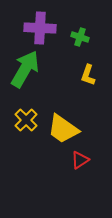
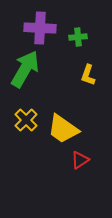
green cross: moved 2 px left; rotated 24 degrees counterclockwise
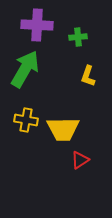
purple cross: moved 3 px left, 3 px up
yellow L-shape: moved 1 px down
yellow cross: rotated 35 degrees counterclockwise
yellow trapezoid: rotated 36 degrees counterclockwise
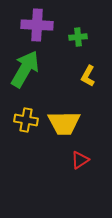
yellow L-shape: rotated 10 degrees clockwise
yellow trapezoid: moved 1 px right, 6 px up
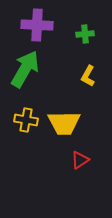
green cross: moved 7 px right, 3 px up
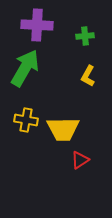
green cross: moved 2 px down
green arrow: moved 1 px up
yellow trapezoid: moved 1 px left, 6 px down
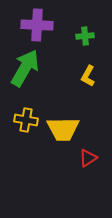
red triangle: moved 8 px right, 2 px up
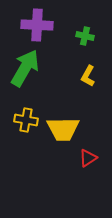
green cross: rotated 18 degrees clockwise
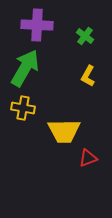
green cross: rotated 24 degrees clockwise
yellow cross: moved 3 px left, 12 px up
yellow trapezoid: moved 1 px right, 2 px down
red triangle: rotated 12 degrees clockwise
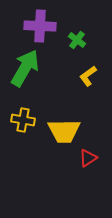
purple cross: moved 3 px right, 1 px down
green cross: moved 8 px left, 4 px down
yellow L-shape: rotated 25 degrees clockwise
yellow cross: moved 12 px down
red triangle: rotated 12 degrees counterclockwise
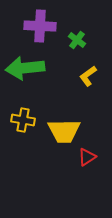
green arrow: rotated 126 degrees counterclockwise
red triangle: moved 1 px left, 1 px up
